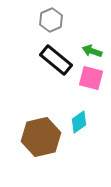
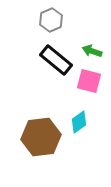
pink square: moved 2 px left, 3 px down
brown hexagon: rotated 6 degrees clockwise
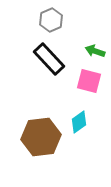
green arrow: moved 3 px right
black rectangle: moved 7 px left, 1 px up; rotated 8 degrees clockwise
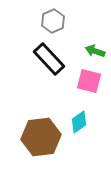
gray hexagon: moved 2 px right, 1 px down
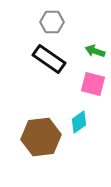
gray hexagon: moved 1 px left, 1 px down; rotated 25 degrees clockwise
black rectangle: rotated 12 degrees counterclockwise
pink square: moved 4 px right, 3 px down
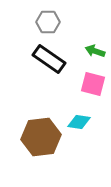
gray hexagon: moved 4 px left
cyan diamond: rotated 45 degrees clockwise
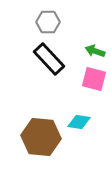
black rectangle: rotated 12 degrees clockwise
pink square: moved 1 px right, 5 px up
brown hexagon: rotated 12 degrees clockwise
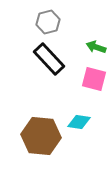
gray hexagon: rotated 15 degrees counterclockwise
green arrow: moved 1 px right, 4 px up
brown hexagon: moved 1 px up
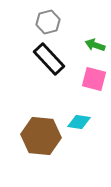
green arrow: moved 1 px left, 2 px up
